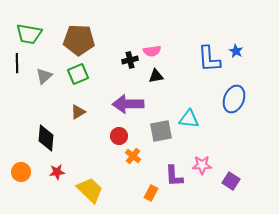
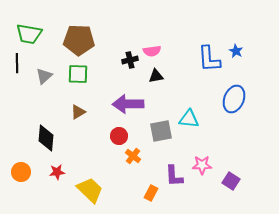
green square: rotated 25 degrees clockwise
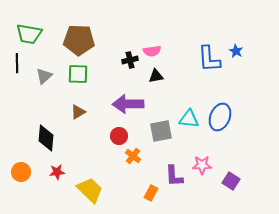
blue ellipse: moved 14 px left, 18 px down
